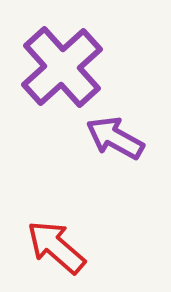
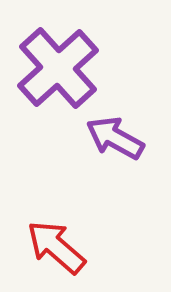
purple cross: moved 4 px left, 1 px down
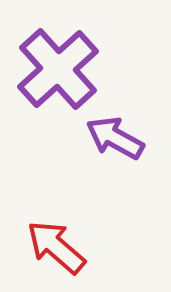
purple cross: moved 1 px down
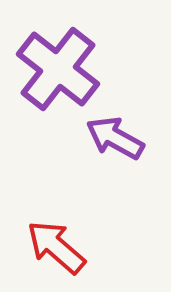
purple cross: rotated 10 degrees counterclockwise
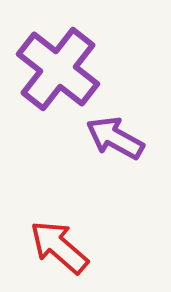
red arrow: moved 3 px right
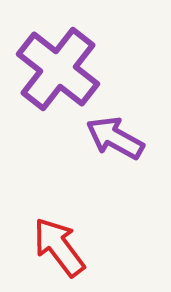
red arrow: rotated 12 degrees clockwise
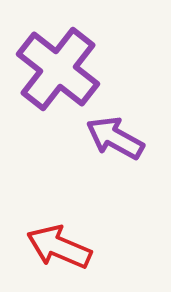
red arrow: rotated 30 degrees counterclockwise
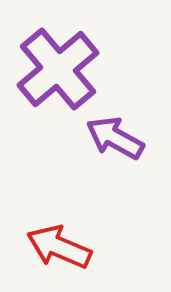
purple cross: rotated 12 degrees clockwise
